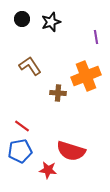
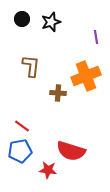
brown L-shape: moved 1 px right; rotated 40 degrees clockwise
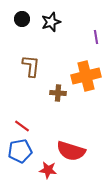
orange cross: rotated 8 degrees clockwise
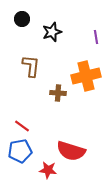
black star: moved 1 px right, 10 px down
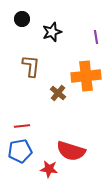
orange cross: rotated 8 degrees clockwise
brown cross: rotated 35 degrees clockwise
red line: rotated 42 degrees counterclockwise
red star: moved 1 px right, 1 px up
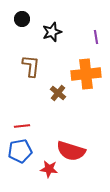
orange cross: moved 2 px up
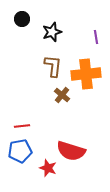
brown L-shape: moved 22 px right
brown cross: moved 4 px right, 2 px down
red star: moved 1 px left, 1 px up; rotated 12 degrees clockwise
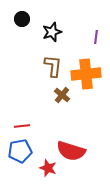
purple line: rotated 16 degrees clockwise
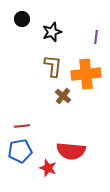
brown cross: moved 1 px right, 1 px down
red semicircle: rotated 12 degrees counterclockwise
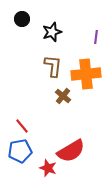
red line: rotated 56 degrees clockwise
red semicircle: rotated 36 degrees counterclockwise
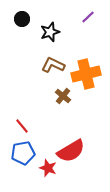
black star: moved 2 px left
purple line: moved 8 px left, 20 px up; rotated 40 degrees clockwise
brown L-shape: moved 1 px up; rotated 70 degrees counterclockwise
orange cross: rotated 8 degrees counterclockwise
blue pentagon: moved 3 px right, 2 px down
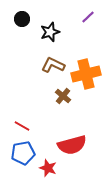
red line: rotated 21 degrees counterclockwise
red semicircle: moved 1 px right, 6 px up; rotated 16 degrees clockwise
